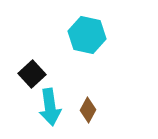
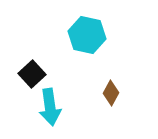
brown diamond: moved 23 px right, 17 px up
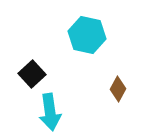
brown diamond: moved 7 px right, 4 px up
cyan arrow: moved 5 px down
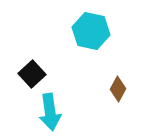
cyan hexagon: moved 4 px right, 4 px up
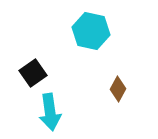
black square: moved 1 px right, 1 px up; rotated 8 degrees clockwise
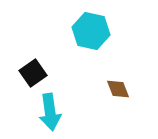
brown diamond: rotated 50 degrees counterclockwise
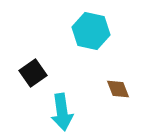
cyan arrow: moved 12 px right
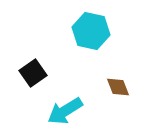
brown diamond: moved 2 px up
cyan arrow: moved 3 px right, 1 px up; rotated 66 degrees clockwise
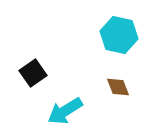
cyan hexagon: moved 28 px right, 4 px down
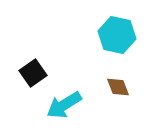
cyan hexagon: moved 2 px left
cyan arrow: moved 1 px left, 6 px up
